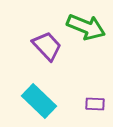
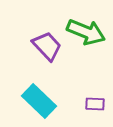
green arrow: moved 5 px down
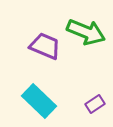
purple trapezoid: moved 2 px left; rotated 24 degrees counterclockwise
purple rectangle: rotated 36 degrees counterclockwise
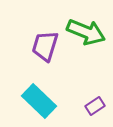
purple trapezoid: rotated 96 degrees counterclockwise
purple rectangle: moved 2 px down
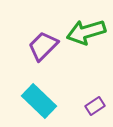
green arrow: rotated 141 degrees clockwise
purple trapezoid: moved 2 px left; rotated 28 degrees clockwise
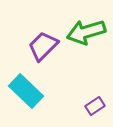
cyan rectangle: moved 13 px left, 10 px up
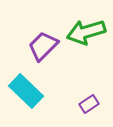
purple rectangle: moved 6 px left, 2 px up
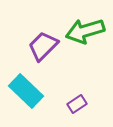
green arrow: moved 1 px left, 1 px up
purple rectangle: moved 12 px left
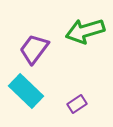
purple trapezoid: moved 9 px left, 3 px down; rotated 8 degrees counterclockwise
